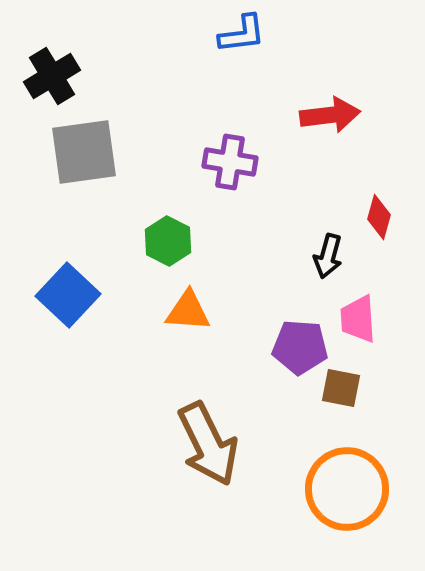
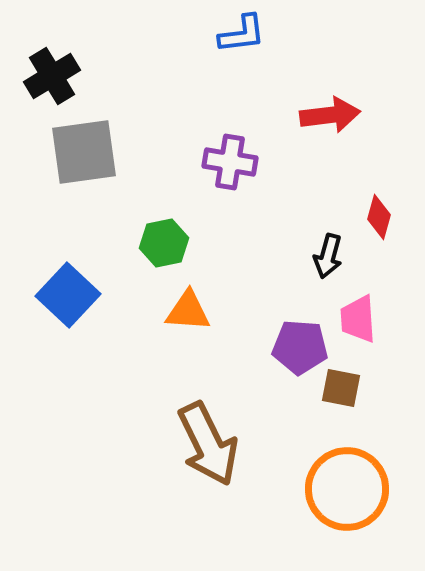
green hexagon: moved 4 px left, 2 px down; rotated 21 degrees clockwise
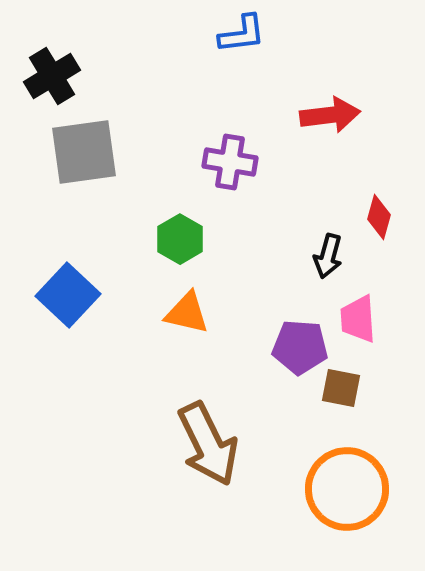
green hexagon: moved 16 px right, 4 px up; rotated 18 degrees counterclockwise
orange triangle: moved 1 px left, 2 px down; rotated 9 degrees clockwise
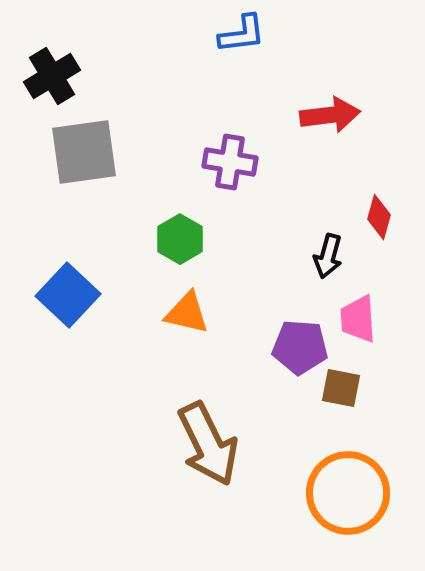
orange circle: moved 1 px right, 4 px down
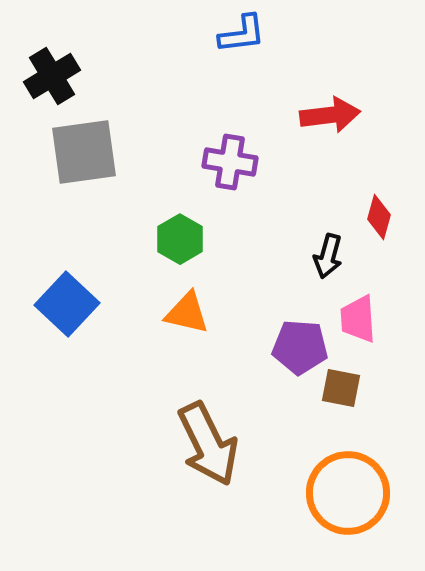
blue square: moved 1 px left, 9 px down
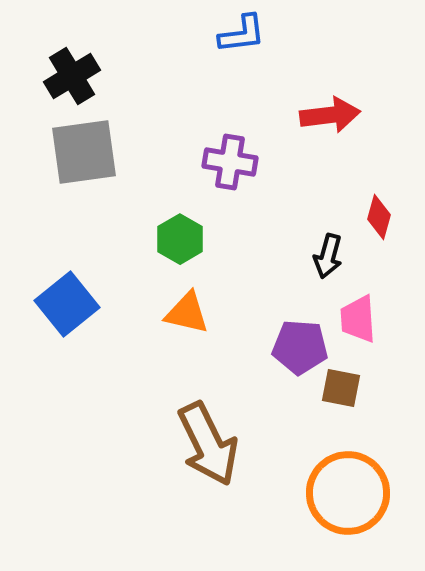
black cross: moved 20 px right
blue square: rotated 8 degrees clockwise
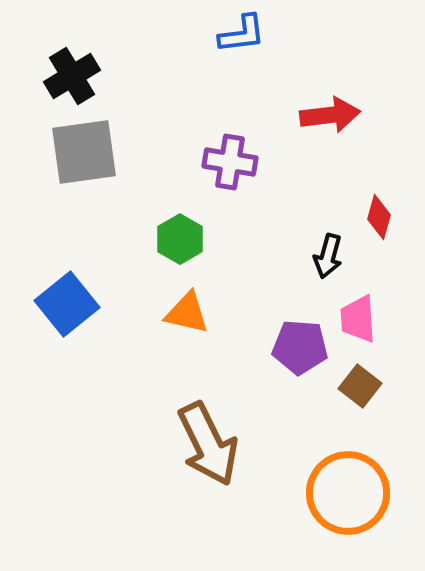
brown square: moved 19 px right, 2 px up; rotated 27 degrees clockwise
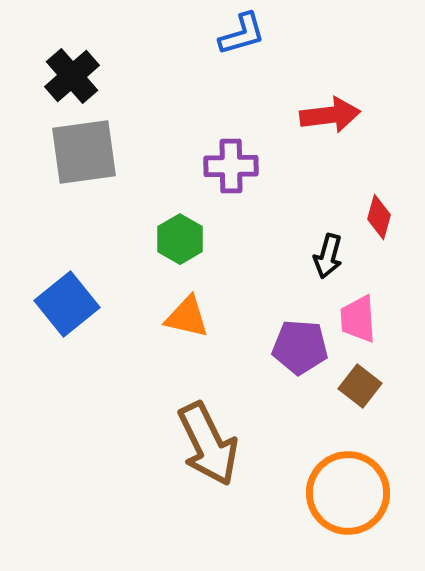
blue L-shape: rotated 9 degrees counterclockwise
black cross: rotated 10 degrees counterclockwise
purple cross: moved 1 px right, 4 px down; rotated 10 degrees counterclockwise
orange triangle: moved 4 px down
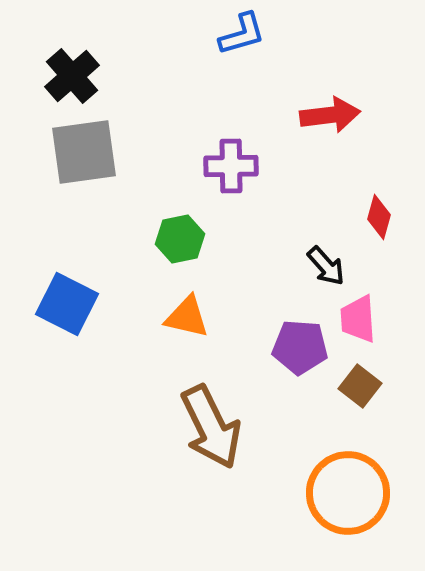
green hexagon: rotated 18 degrees clockwise
black arrow: moved 2 px left, 10 px down; rotated 57 degrees counterclockwise
blue square: rotated 24 degrees counterclockwise
brown arrow: moved 3 px right, 17 px up
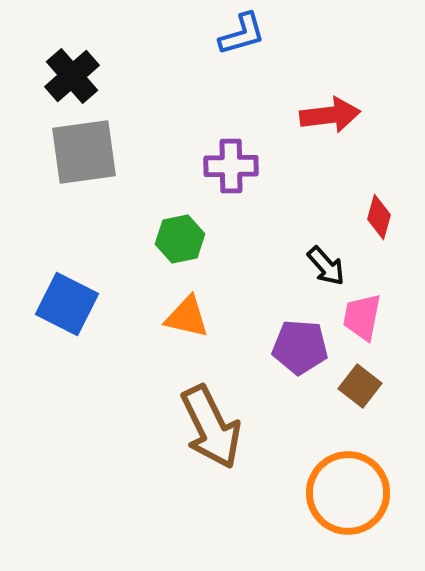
pink trapezoid: moved 4 px right, 2 px up; rotated 15 degrees clockwise
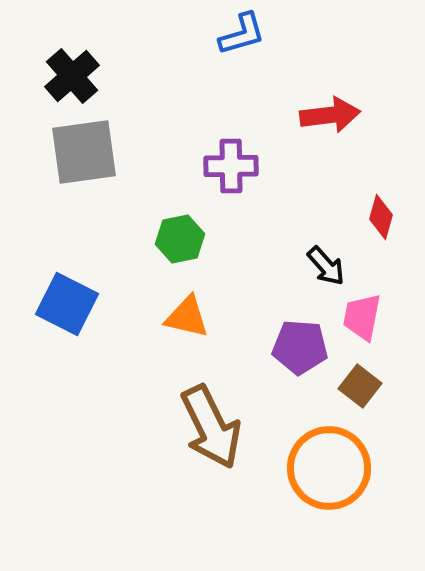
red diamond: moved 2 px right
orange circle: moved 19 px left, 25 px up
